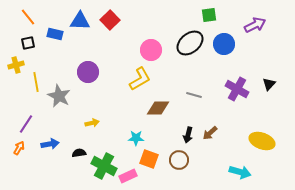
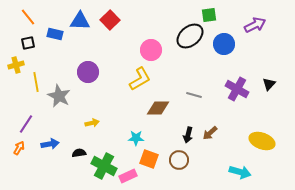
black ellipse: moved 7 px up
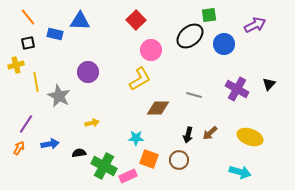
red square: moved 26 px right
yellow ellipse: moved 12 px left, 4 px up
